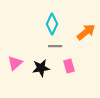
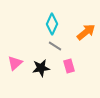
gray line: rotated 32 degrees clockwise
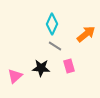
orange arrow: moved 2 px down
pink triangle: moved 13 px down
black star: rotated 12 degrees clockwise
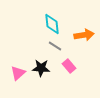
cyan diamond: rotated 30 degrees counterclockwise
orange arrow: moved 2 px left, 1 px down; rotated 30 degrees clockwise
pink rectangle: rotated 24 degrees counterclockwise
pink triangle: moved 3 px right, 3 px up
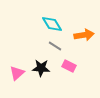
cyan diamond: rotated 25 degrees counterclockwise
pink rectangle: rotated 24 degrees counterclockwise
pink triangle: moved 1 px left
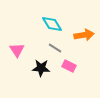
gray line: moved 2 px down
pink triangle: moved 23 px up; rotated 21 degrees counterclockwise
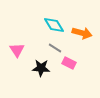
cyan diamond: moved 2 px right, 1 px down
orange arrow: moved 2 px left, 2 px up; rotated 24 degrees clockwise
pink rectangle: moved 3 px up
